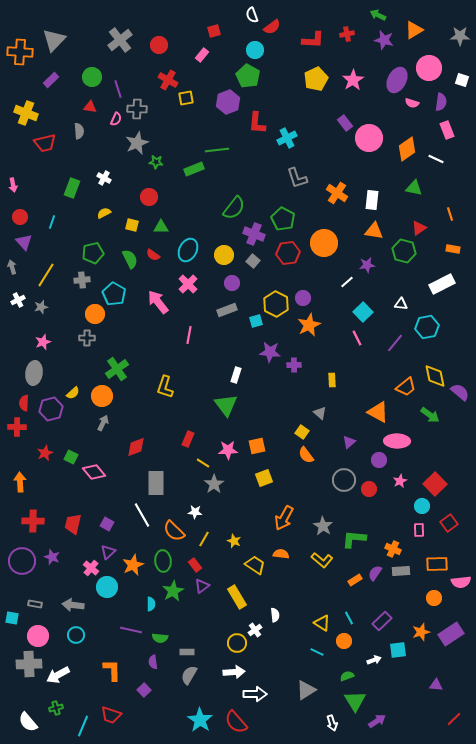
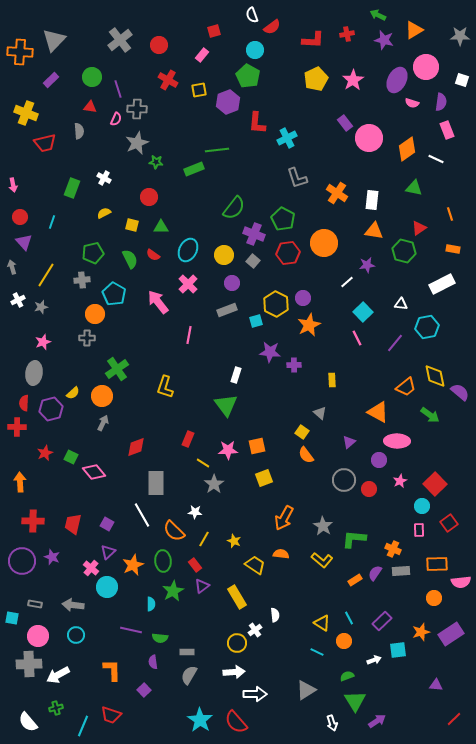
pink circle at (429, 68): moved 3 px left, 1 px up
yellow square at (186, 98): moved 13 px right, 8 px up
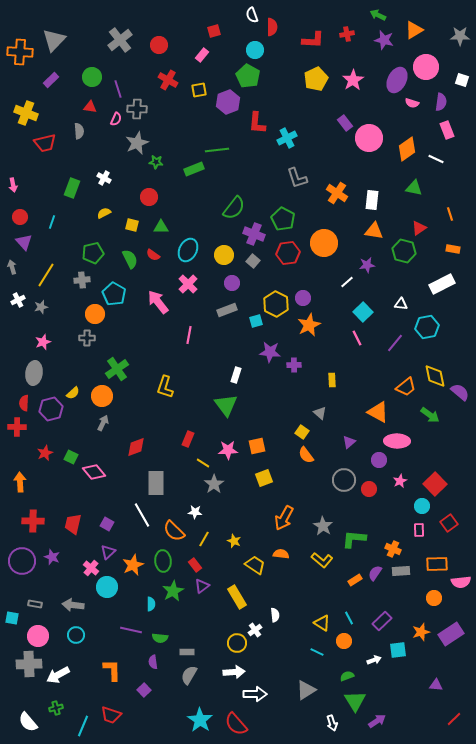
red semicircle at (272, 27): rotated 54 degrees counterclockwise
red semicircle at (236, 722): moved 2 px down
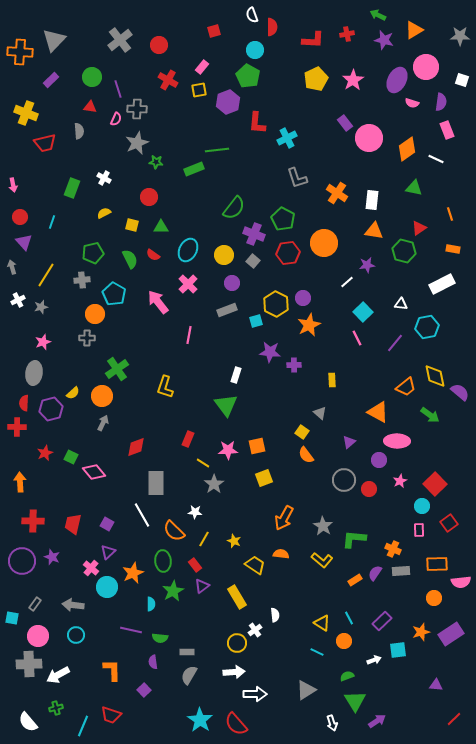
pink rectangle at (202, 55): moved 12 px down
orange star at (133, 565): moved 8 px down
gray rectangle at (35, 604): rotated 64 degrees counterclockwise
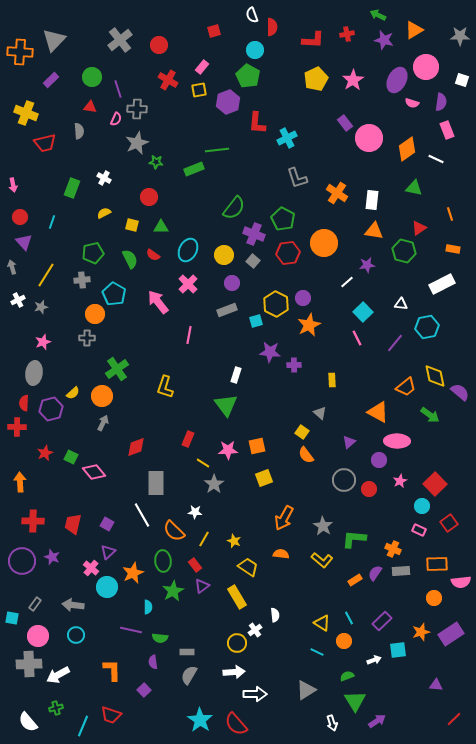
pink rectangle at (419, 530): rotated 64 degrees counterclockwise
yellow trapezoid at (255, 565): moved 7 px left, 2 px down
cyan semicircle at (151, 604): moved 3 px left, 3 px down
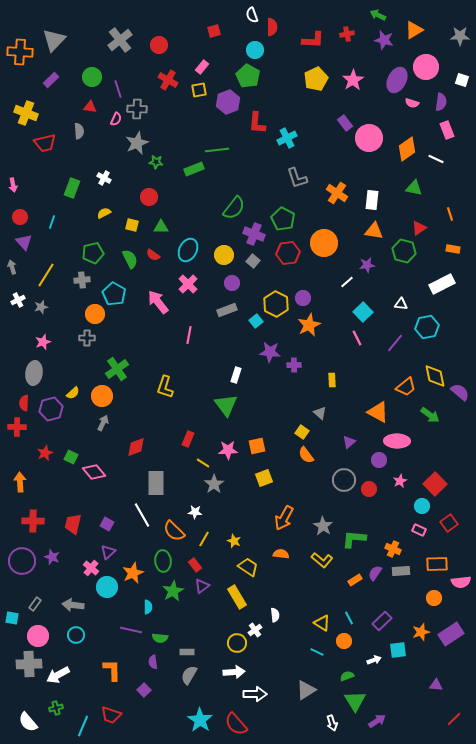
cyan square at (256, 321): rotated 24 degrees counterclockwise
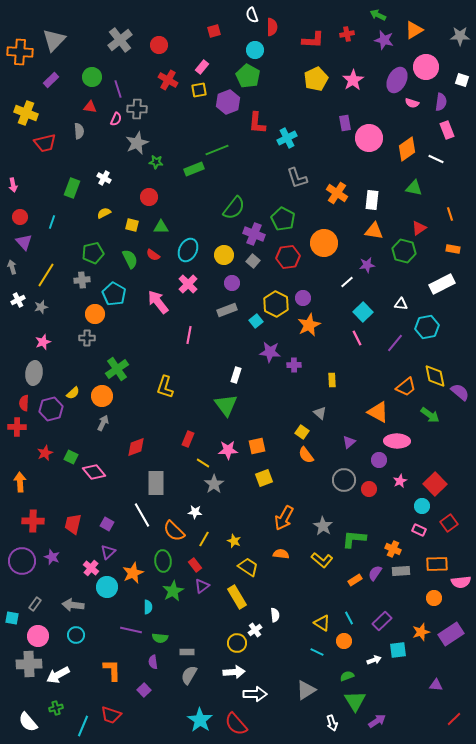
purple rectangle at (345, 123): rotated 28 degrees clockwise
green line at (217, 150): rotated 15 degrees counterclockwise
red hexagon at (288, 253): moved 4 px down
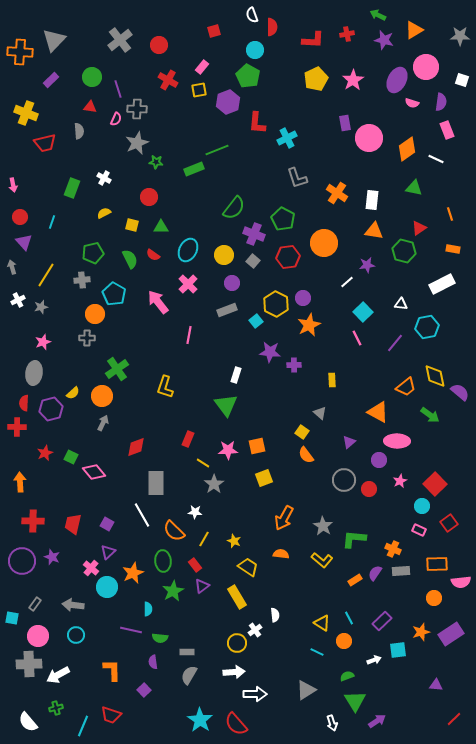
cyan semicircle at (148, 607): moved 2 px down
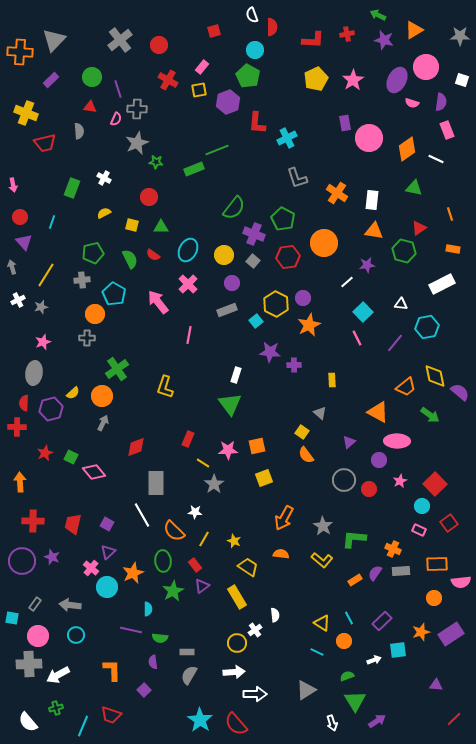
green triangle at (226, 405): moved 4 px right, 1 px up
gray arrow at (73, 605): moved 3 px left
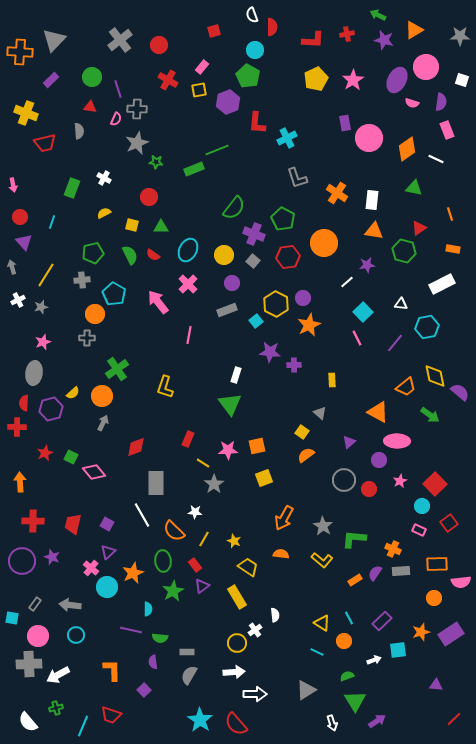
green semicircle at (130, 259): moved 4 px up
orange semicircle at (306, 455): rotated 90 degrees clockwise
